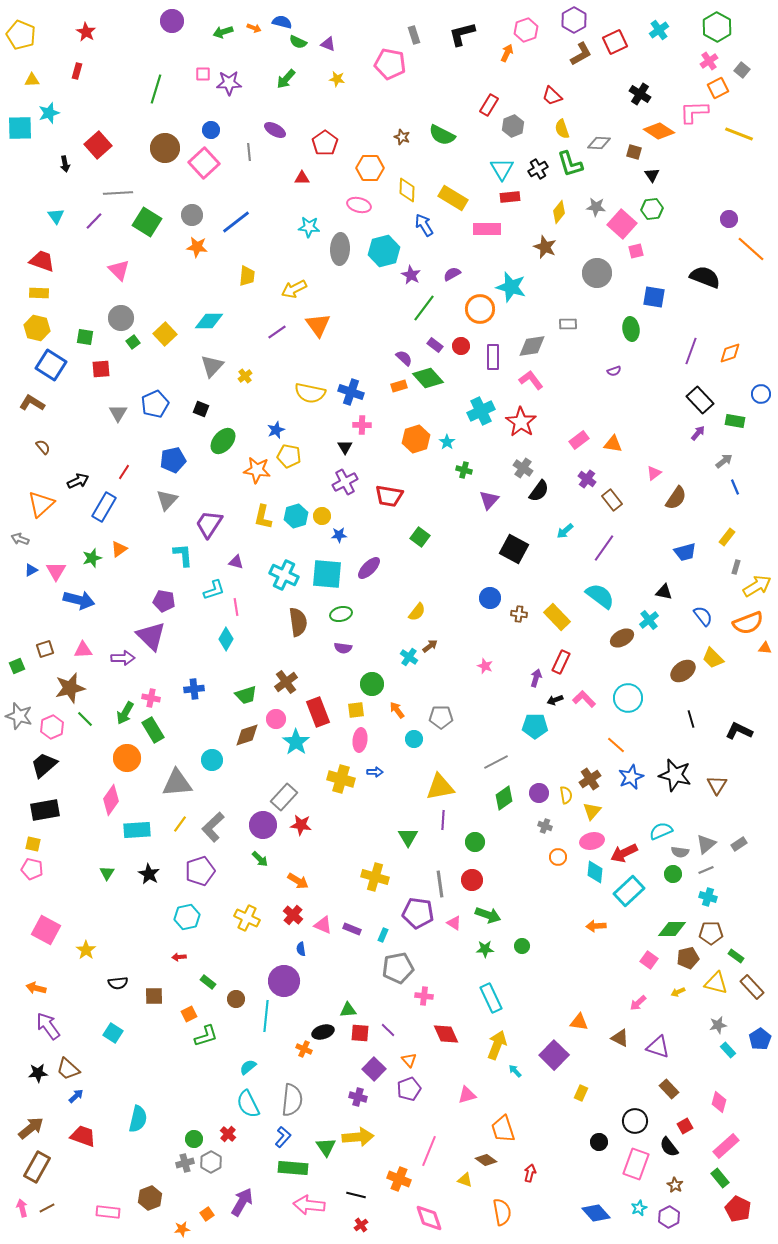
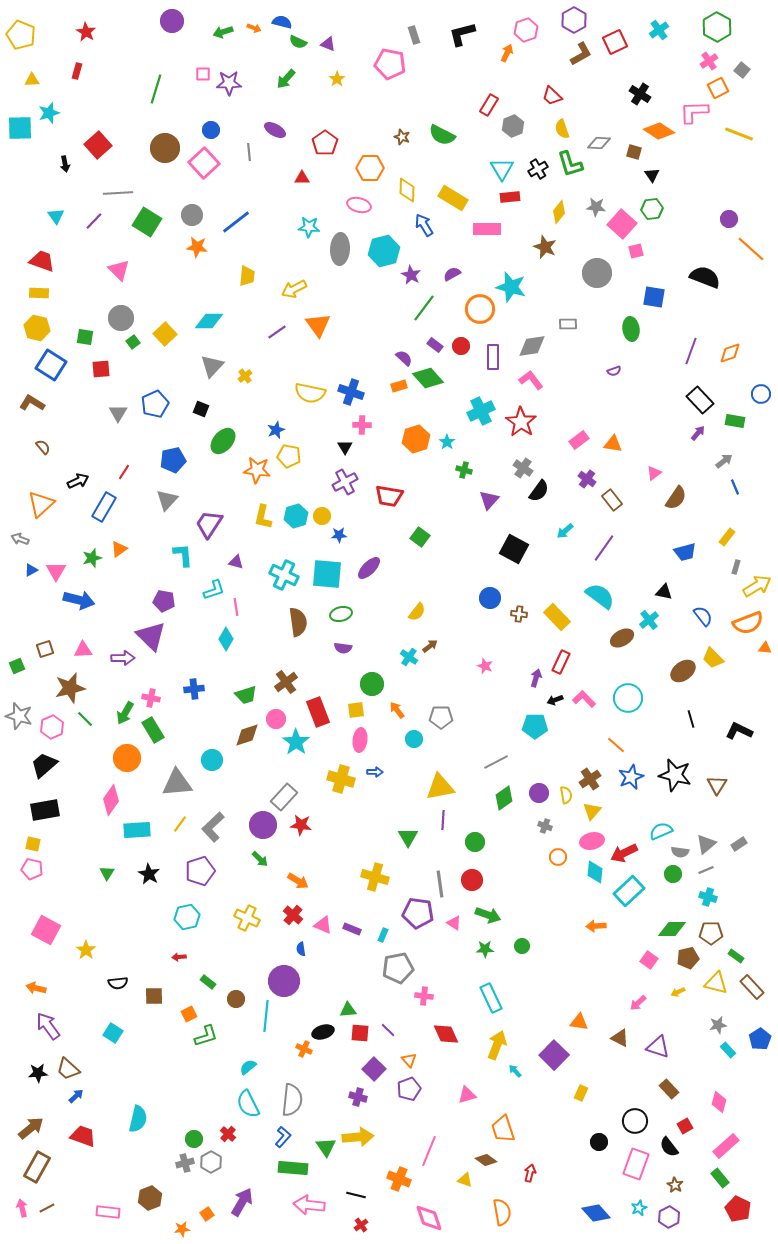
yellow star at (337, 79): rotated 28 degrees clockwise
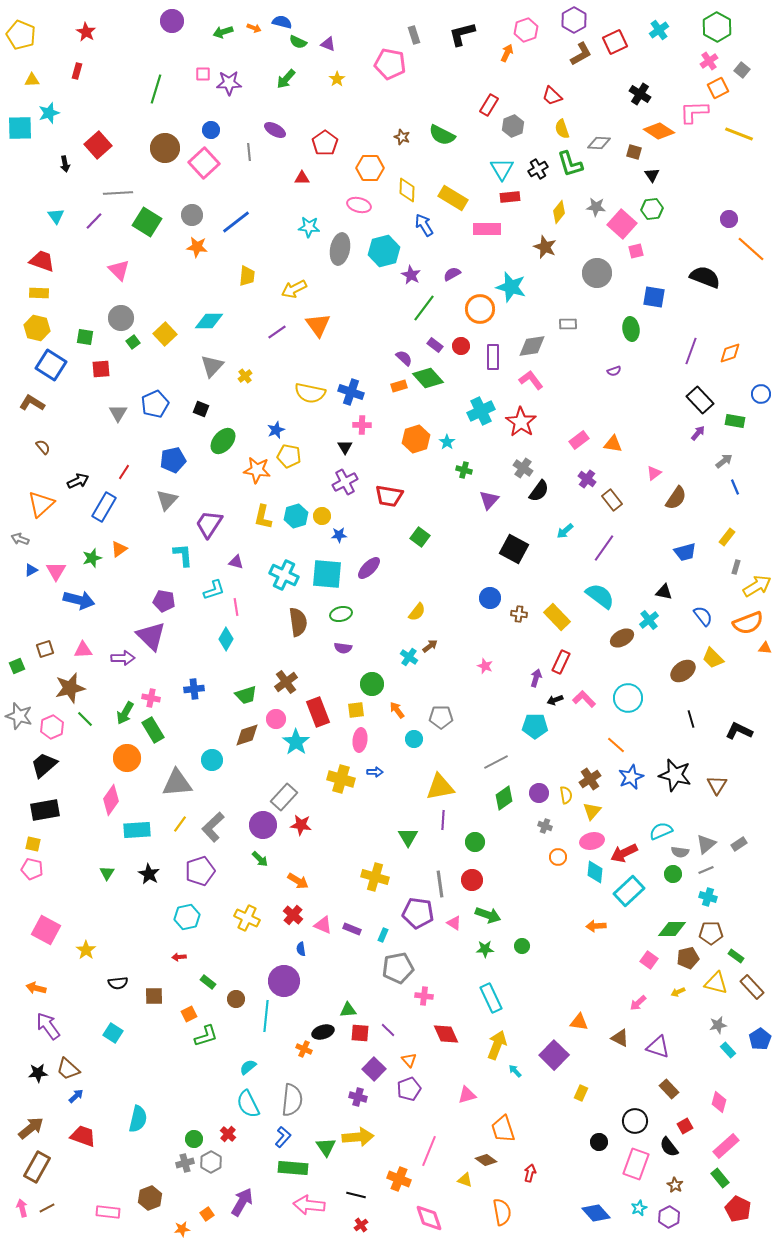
gray ellipse at (340, 249): rotated 8 degrees clockwise
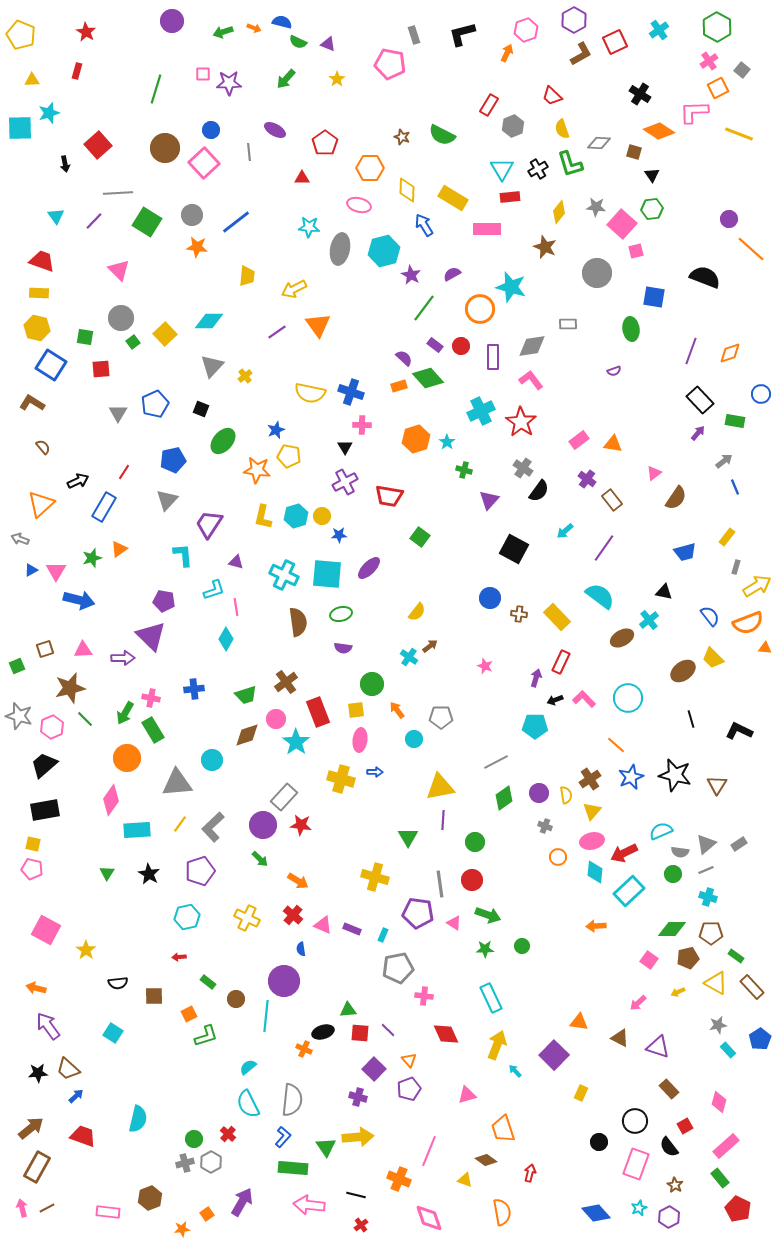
blue semicircle at (703, 616): moved 7 px right
yellow triangle at (716, 983): rotated 15 degrees clockwise
